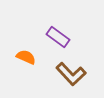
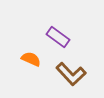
orange semicircle: moved 5 px right, 2 px down
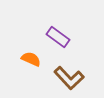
brown L-shape: moved 2 px left, 4 px down
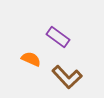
brown L-shape: moved 2 px left, 1 px up
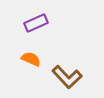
purple rectangle: moved 22 px left, 14 px up; rotated 60 degrees counterclockwise
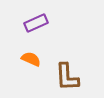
brown L-shape: rotated 40 degrees clockwise
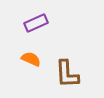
brown L-shape: moved 3 px up
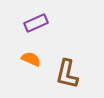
brown L-shape: rotated 16 degrees clockwise
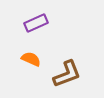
brown L-shape: rotated 124 degrees counterclockwise
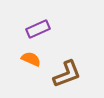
purple rectangle: moved 2 px right, 6 px down
